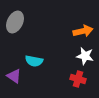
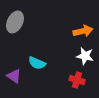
cyan semicircle: moved 3 px right, 2 px down; rotated 12 degrees clockwise
red cross: moved 1 px left, 1 px down
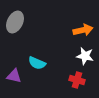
orange arrow: moved 1 px up
purple triangle: rotated 21 degrees counterclockwise
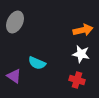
white star: moved 4 px left, 2 px up
purple triangle: rotated 21 degrees clockwise
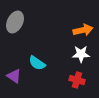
white star: rotated 12 degrees counterclockwise
cyan semicircle: rotated 12 degrees clockwise
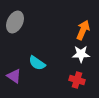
orange arrow: rotated 54 degrees counterclockwise
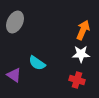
purple triangle: moved 1 px up
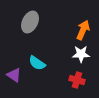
gray ellipse: moved 15 px right
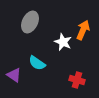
white star: moved 18 px left, 12 px up; rotated 24 degrees clockwise
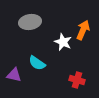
gray ellipse: rotated 55 degrees clockwise
purple triangle: rotated 21 degrees counterclockwise
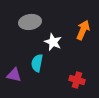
white star: moved 10 px left
cyan semicircle: rotated 66 degrees clockwise
